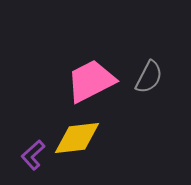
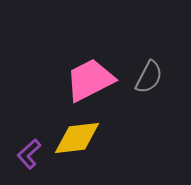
pink trapezoid: moved 1 px left, 1 px up
purple L-shape: moved 4 px left, 1 px up
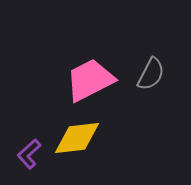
gray semicircle: moved 2 px right, 3 px up
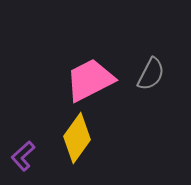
yellow diamond: rotated 48 degrees counterclockwise
purple L-shape: moved 6 px left, 2 px down
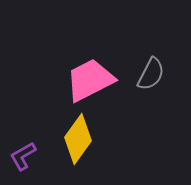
yellow diamond: moved 1 px right, 1 px down
purple L-shape: rotated 12 degrees clockwise
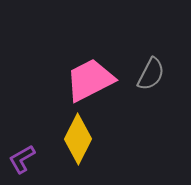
yellow diamond: rotated 9 degrees counterclockwise
purple L-shape: moved 1 px left, 3 px down
